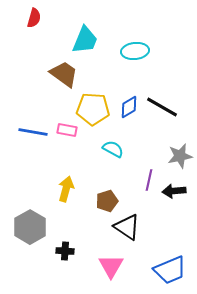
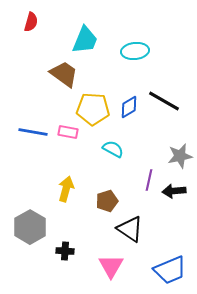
red semicircle: moved 3 px left, 4 px down
black line: moved 2 px right, 6 px up
pink rectangle: moved 1 px right, 2 px down
black triangle: moved 3 px right, 2 px down
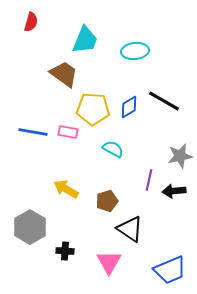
yellow arrow: rotated 75 degrees counterclockwise
pink triangle: moved 2 px left, 4 px up
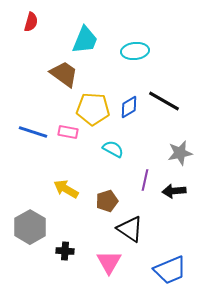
blue line: rotated 8 degrees clockwise
gray star: moved 3 px up
purple line: moved 4 px left
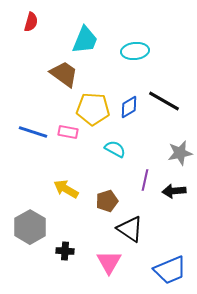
cyan semicircle: moved 2 px right
